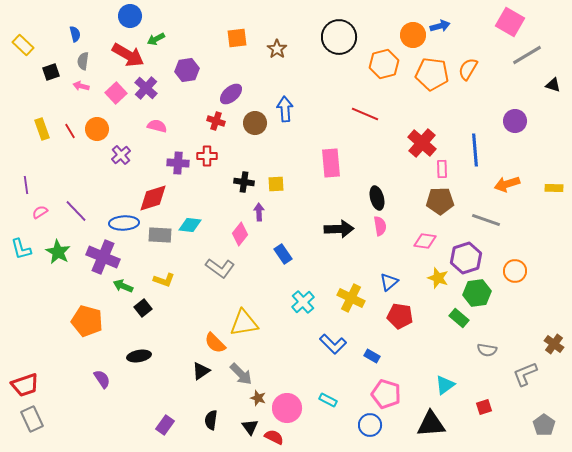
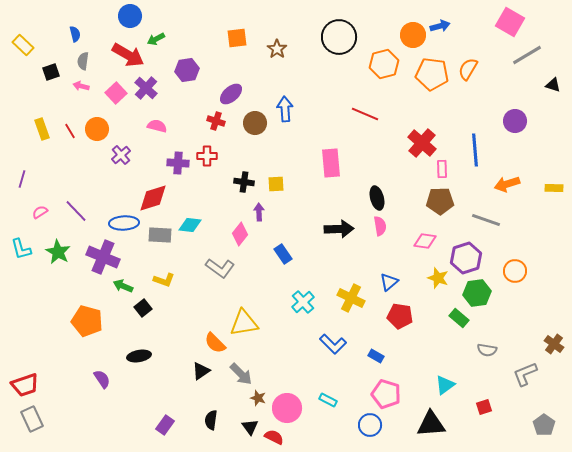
purple line at (26, 185): moved 4 px left, 6 px up; rotated 24 degrees clockwise
blue rectangle at (372, 356): moved 4 px right
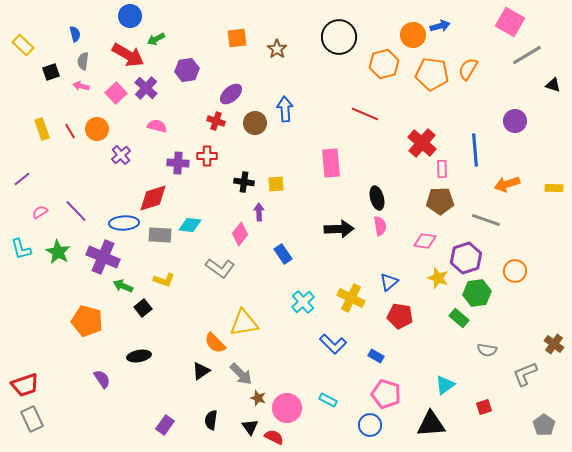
purple line at (22, 179): rotated 36 degrees clockwise
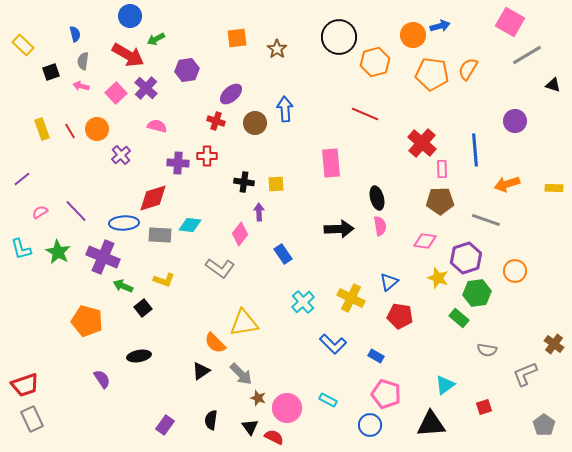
orange hexagon at (384, 64): moved 9 px left, 2 px up
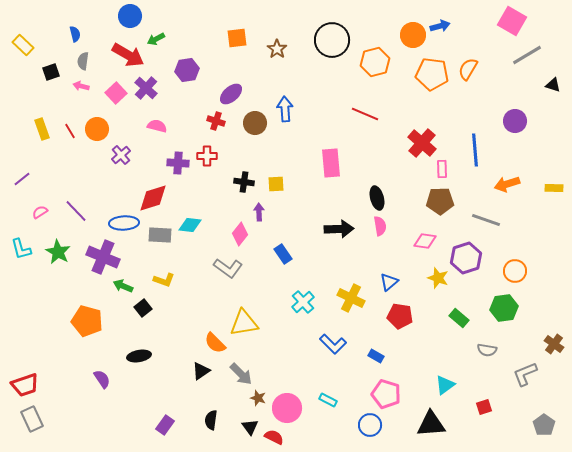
pink square at (510, 22): moved 2 px right, 1 px up
black circle at (339, 37): moved 7 px left, 3 px down
gray L-shape at (220, 268): moved 8 px right
green hexagon at (477, 293): moved 27 px right, 15 px down
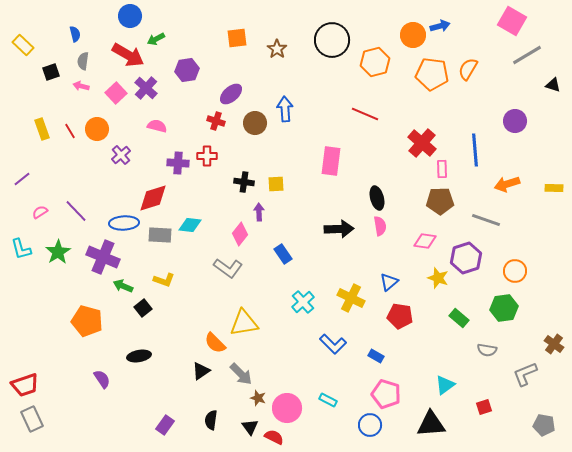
pink rectangle at (331, 163): moved 2 px up; rotated 12 degrees clockwise
green star at (58, 252): rotated 10 degrees clockwise
gray pentagon at (544, 425): rotated 25 degrees counterclockwise
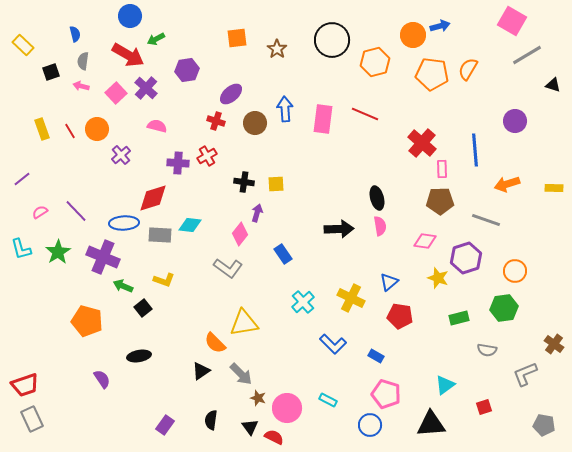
red cross at (207, 156): rotated 30 degrees counterclockwise
pink rectangle at (331, 161): moved 8 px left, 42 px up
purple arrow at (259, 212): moved 2 px left, 1 px down; rotated 18 degrees clockwise
green rectangle at (459, 318): rotated 54 degrees counterclockwise
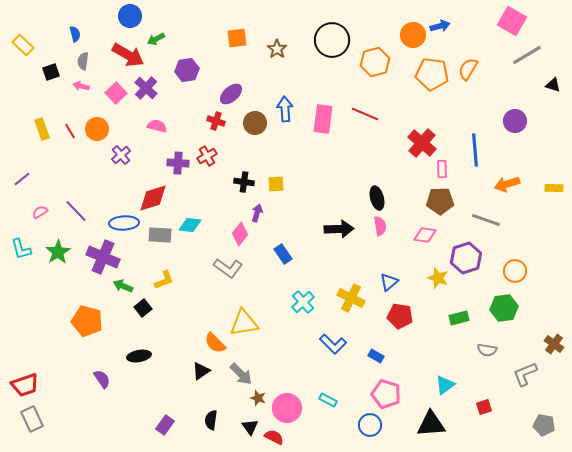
pink diamond at (425, 241): moved 6 px up
yellow L-shape at (164, 280): rotated 40 degrees counterclockwise
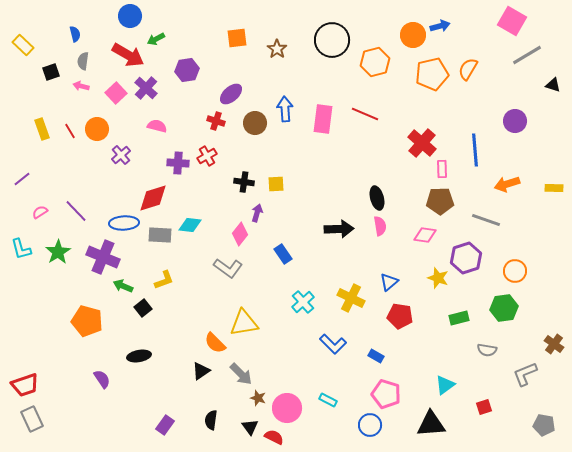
orange pentagon at (432, 74): rotated 20 degrees counterclockwise
